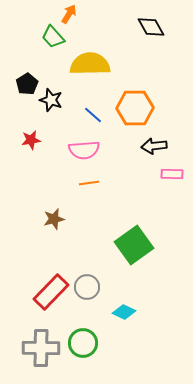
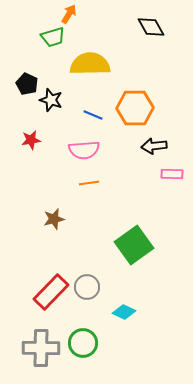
green trapezoid: rotated 65 degrees counterclockwise
black pentagon: rotated 15 degrees counterclockwise
blue line: rotated 18 degrees counterclockwise
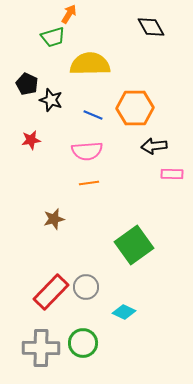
pink semicircle: moved 3 px right, 1 px down
gray circle: moved 1 px left
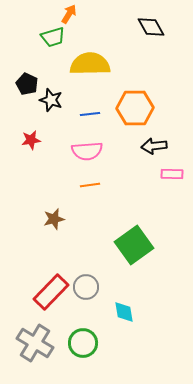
blue line: moved 3 px left, 1 px up; rotated 30 degrees counterclockwise
orange line: moved 1 px right, 2 px down
cyan diamond: rotated 55 degrees clockwise
gray cross: moved 6 px left, 5 px up; rotated 30 degrees clockwise
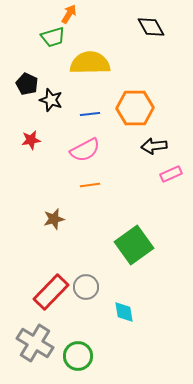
yellow semicircle: moved 1 px up
pink semicircle: moved 2 px left, 1 px up; rotated 24 degrees counterclockwise
pink rectangle: moved 1 px left; rotated 25 degrees counterclockwise
green circle: moved 5 px left, 13 px down
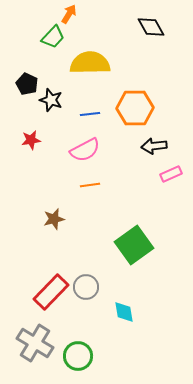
green trapezoid: rotated 30 degrees counterclockwise
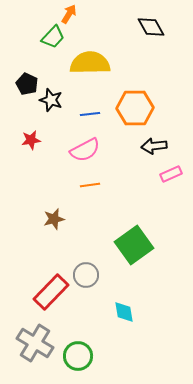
gray circle: moved 12 px up
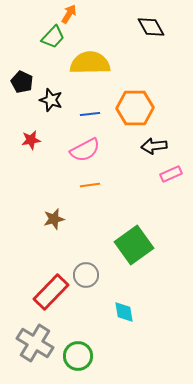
black pentagon: moved 5 px left, 2 px up
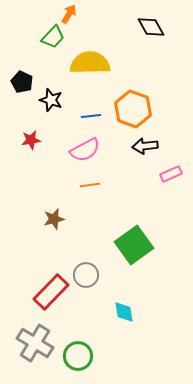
orange hexagon: moved 2 px left, 1 px down; rotated 21 degrees clockwise
blue line: moved 1 px right, 2 px down
black arrow: moved 9 px left
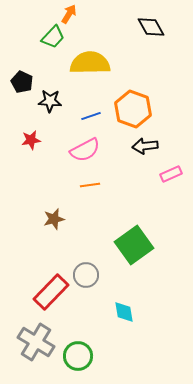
black star: moved 1 px left, 1 px down; rotated 15 degrees counterclockwise
blue line: rotated 12 degrees counterclockwise
gray cross: moved 1 px right, 1 px up
